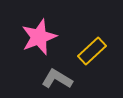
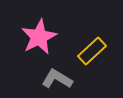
pink star: rotated 6 degrees counterclockwise
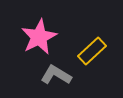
gray L-shape: moved 1 px left, 4 px up
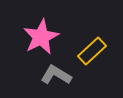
pink star: moved 2 px right
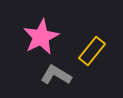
yellow rectangle: rotated 8 degrees counterclockwise
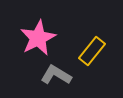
pink star: moved 3 px left, 1 px down
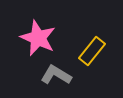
pink star: rotated 21 degrees counterclockwise
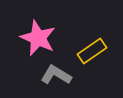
yellow rectangle: rotated 16 degrees clockwise
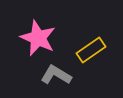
yellow rectangle: moved 1 px left, 1 px up
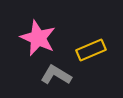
yellow rectangle: rotated 12 degrees clockwise
